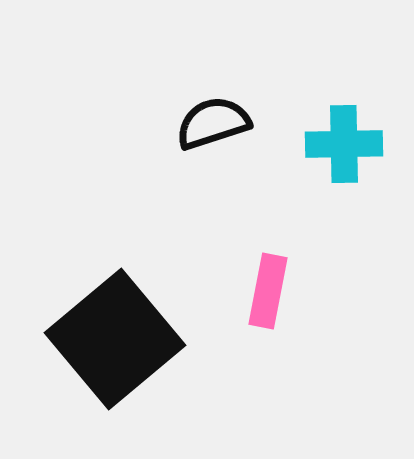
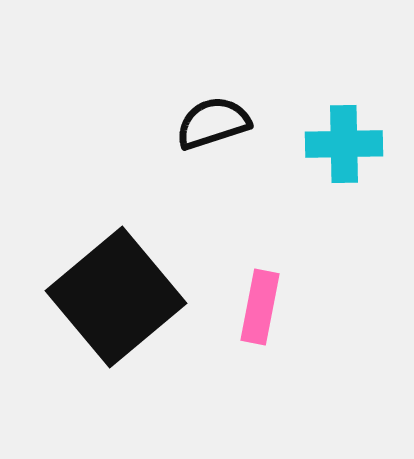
pink rectangle: moved 8 px left, 16 px down
black square: moved 1 px right, 42 px up
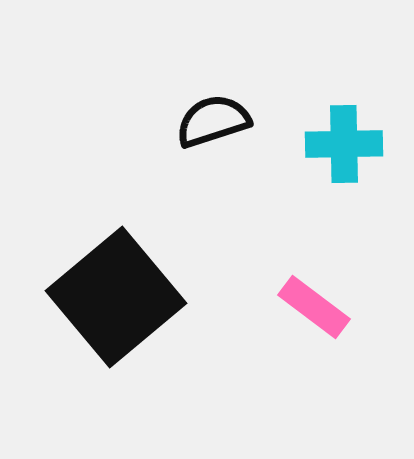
black semicircle: moved 2 px up
pink rectangle: moved 54 px right; rotated 64 degrees counterclockwise
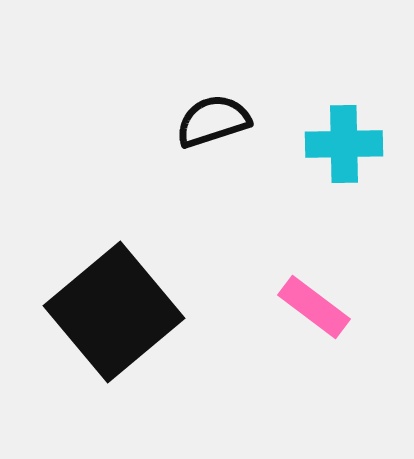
black square: moved 2 px left, 15 px down
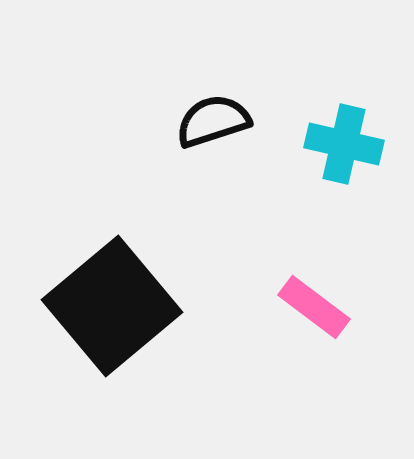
cyan cross: rotated 14 degrees clockwise
black square: moved 2 px left, 6 px up
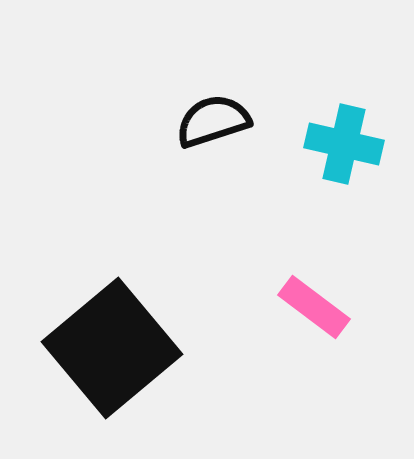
black square: moved 42 px down
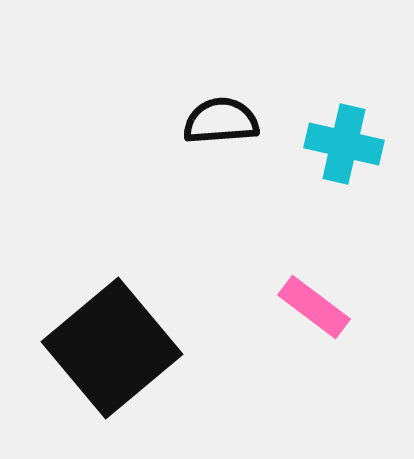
black semicircle: moved 8 px right; rotated 14 degrees clockwise
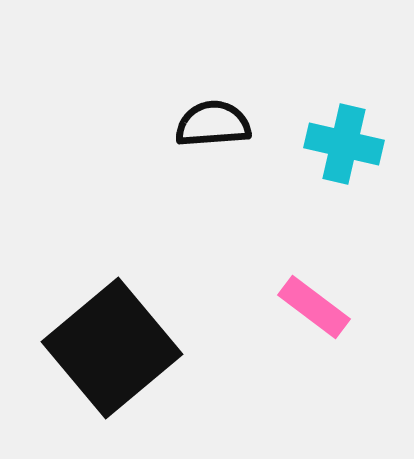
black semicircle: moved 8 px left, 3 px down
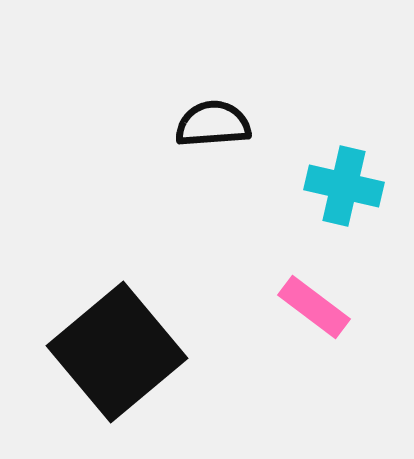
cyan cross: moved 42 px down
black square: moved 5 px right, 4 px down
